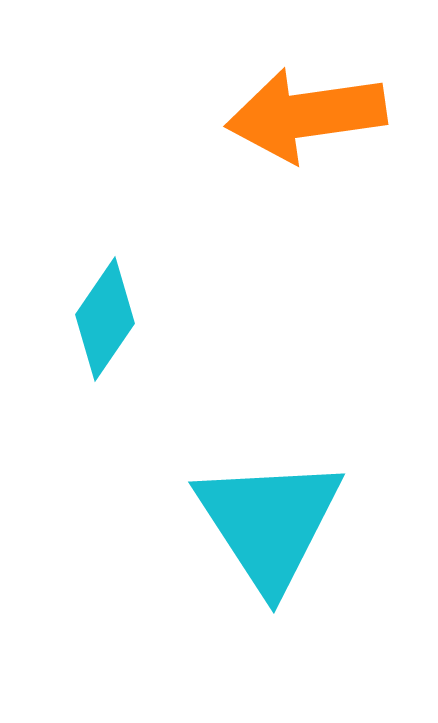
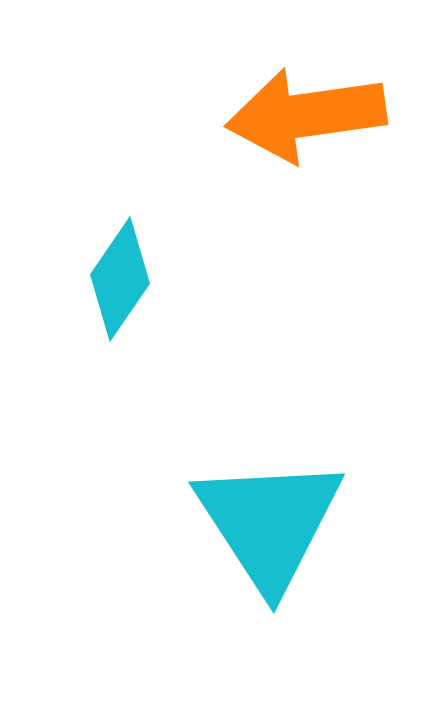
cyan diamond: moved 15 px right, 40 px up
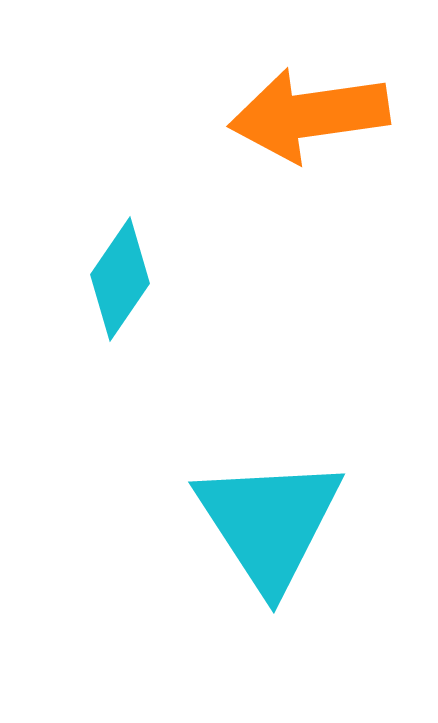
orange arrow: moved 3 px right
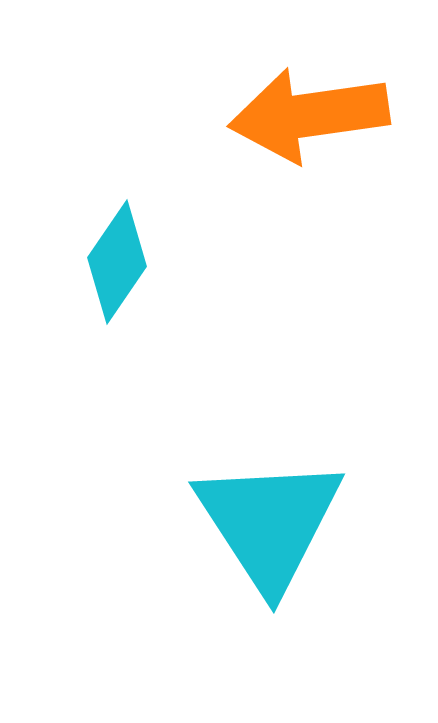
cyan diamond: moved 3 px left, 17 px up
